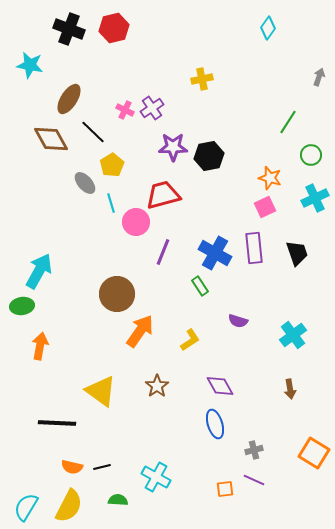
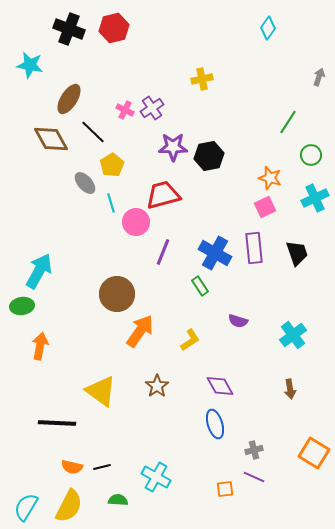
purple line at (254, 480): moved 3 px up
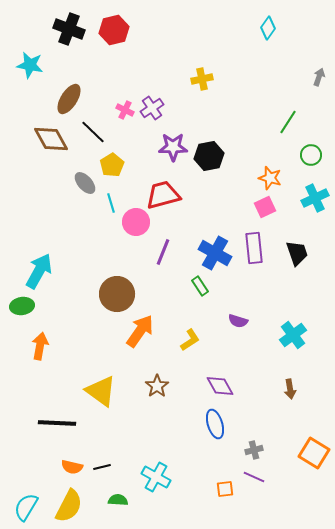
red hexagon at (114, 28): moved 2 px down
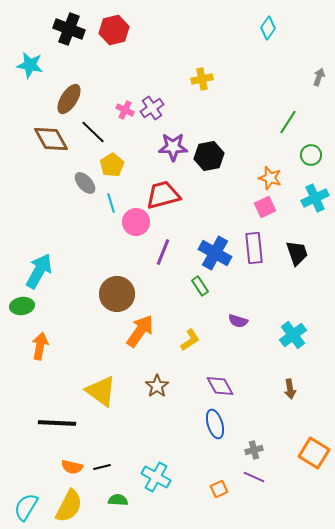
orange square at (225, 489): moved 6 px left; rotated 18 degrees counterclockwise
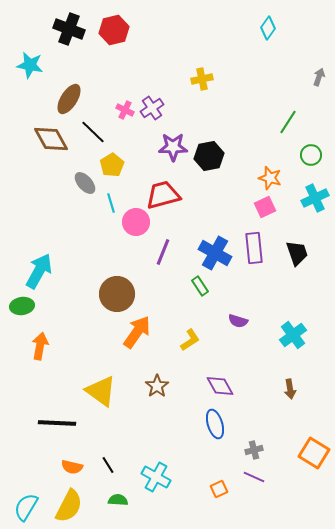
orange arrow at (140, 331): moved 3 px left, 1 px down
black line at (102, 467): moved 6 px right, 2 px up; rotated 72 degrees clockwise
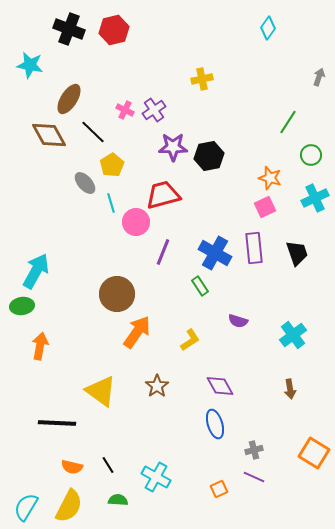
purple cross at (152, 108): moved 2 px right, 2 px down
brown diamond at (51, 139): moved 2 px left, 4 px up
cyan arrow at (39, 271): moved 3 px left
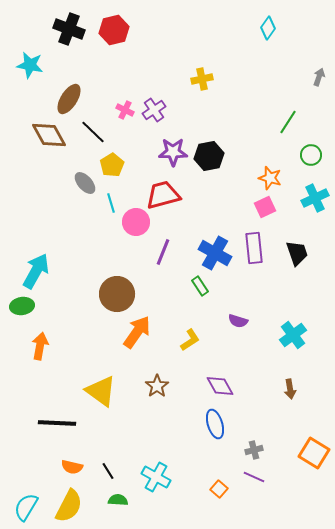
purple star at (173, 147): moved 5 px down
black line at (108, 465): moved 6 px down
orange square at (219, 489): rotated 24 degrees counterclockwise
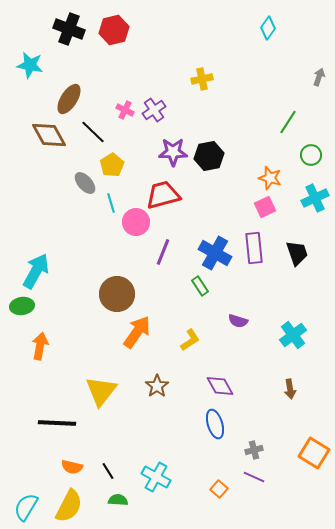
yellow triangle at (101, 391): rotated 32 degrees clockwise
